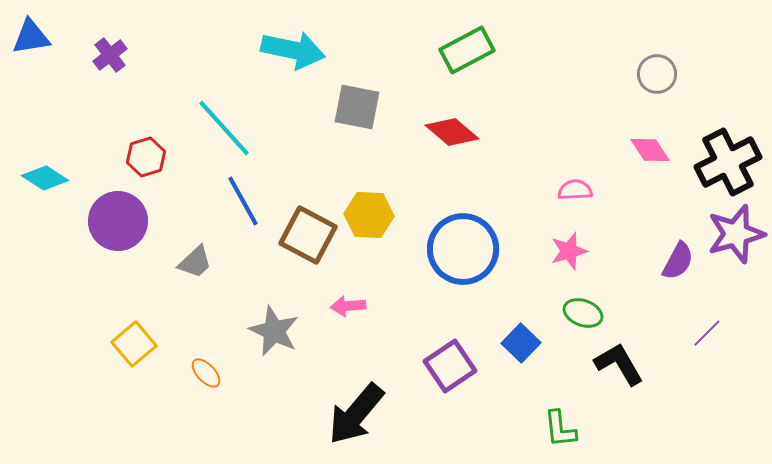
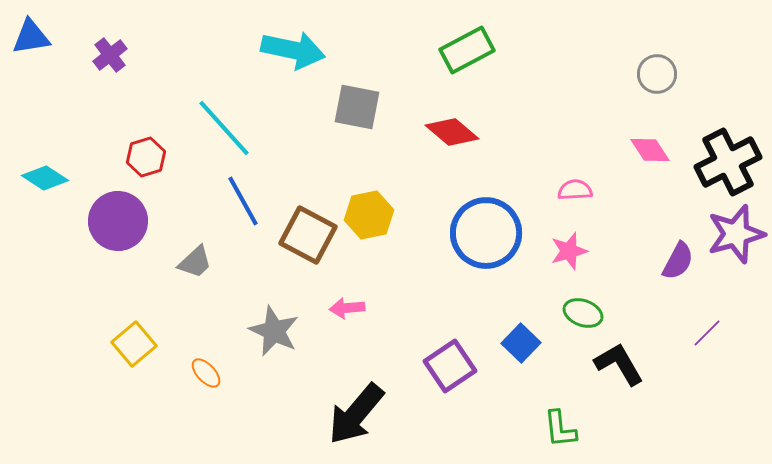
yellow hexagon: rotated 15 degrees counterclockwise
blue circle: moved 23 px right, 16 px up
pink arrow: moved 1 px left, 2 px down
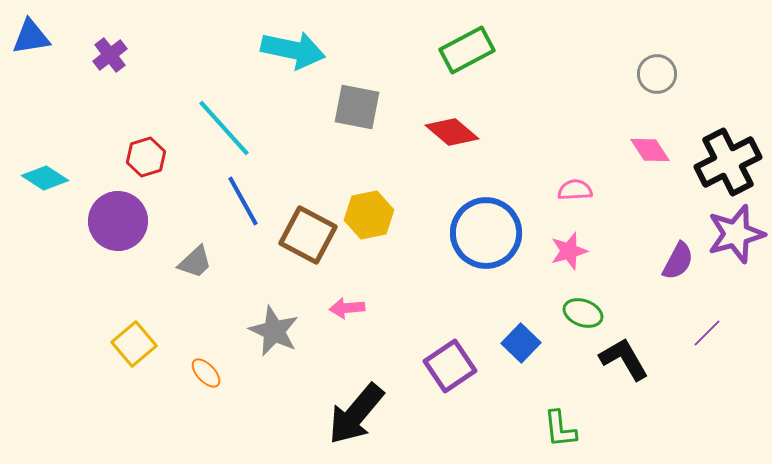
black L-shape: moved 5 px right, 5 px up
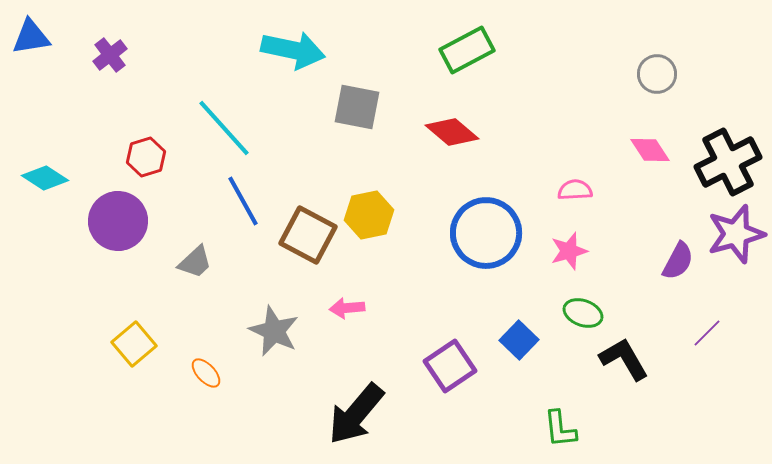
blue square: moved 2 px left, 3 px up
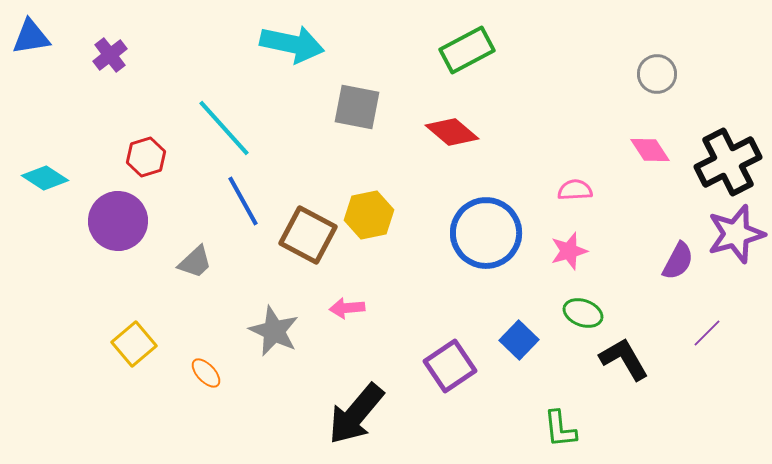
cyan arrow: moved 1 px left, 6 px up
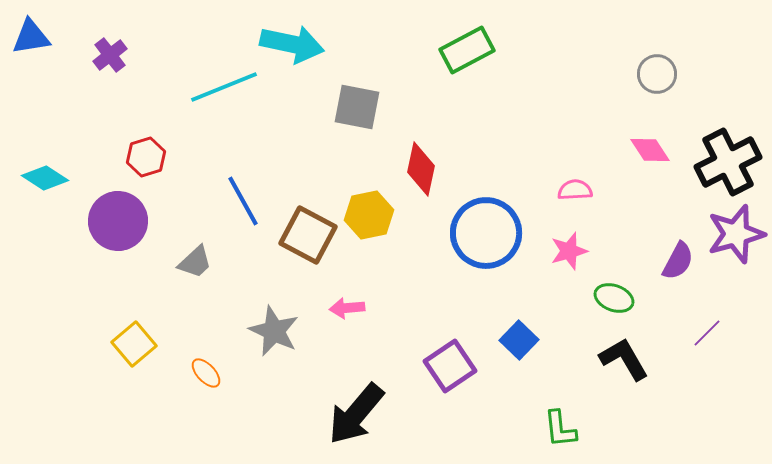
cyan line: moved 41 px up; rotated 70 degrees counterclockwise
red diamond: moved 31 px left, 37 px down; rotated 62 degrees clockwise
green ellipse: moved 31 px right, 15 px up
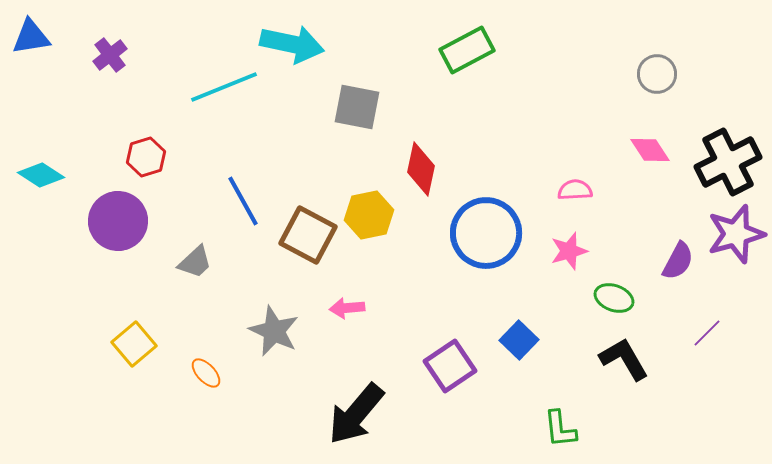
cyan diamond: moved 4 px left, 3 px up
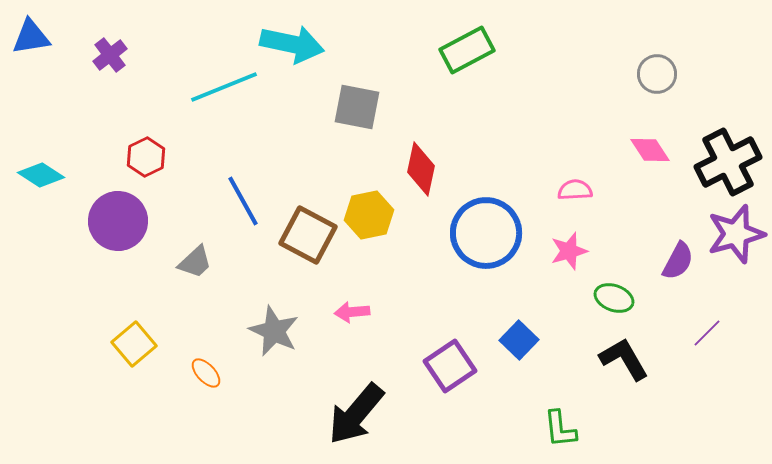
red hexagon: rotated 9 degrees counterclockwise
pink arrow: moved 5 px right, 4 px down
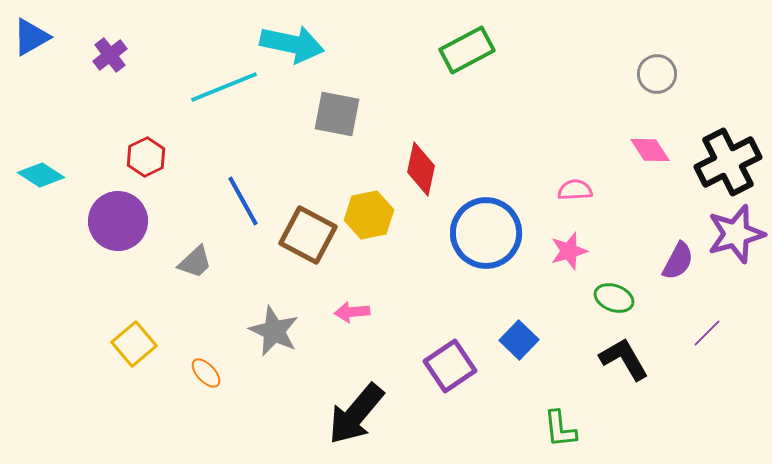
blue triangle: rotated 21 degrees counterclockwise
gray square: moved 20 px left, 7 px down
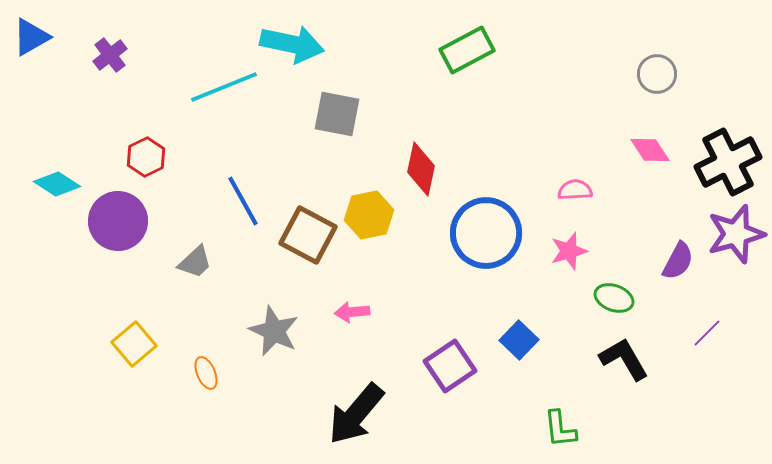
cyan diamond: moved 16 px right, 9 px down
orange ellipse: rotated 20 degrees clockwise
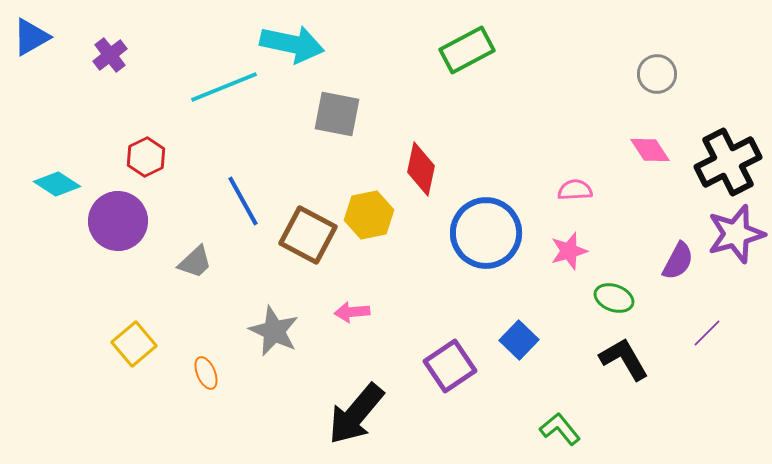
green L-shape: rotated 147 degrees clockwise
